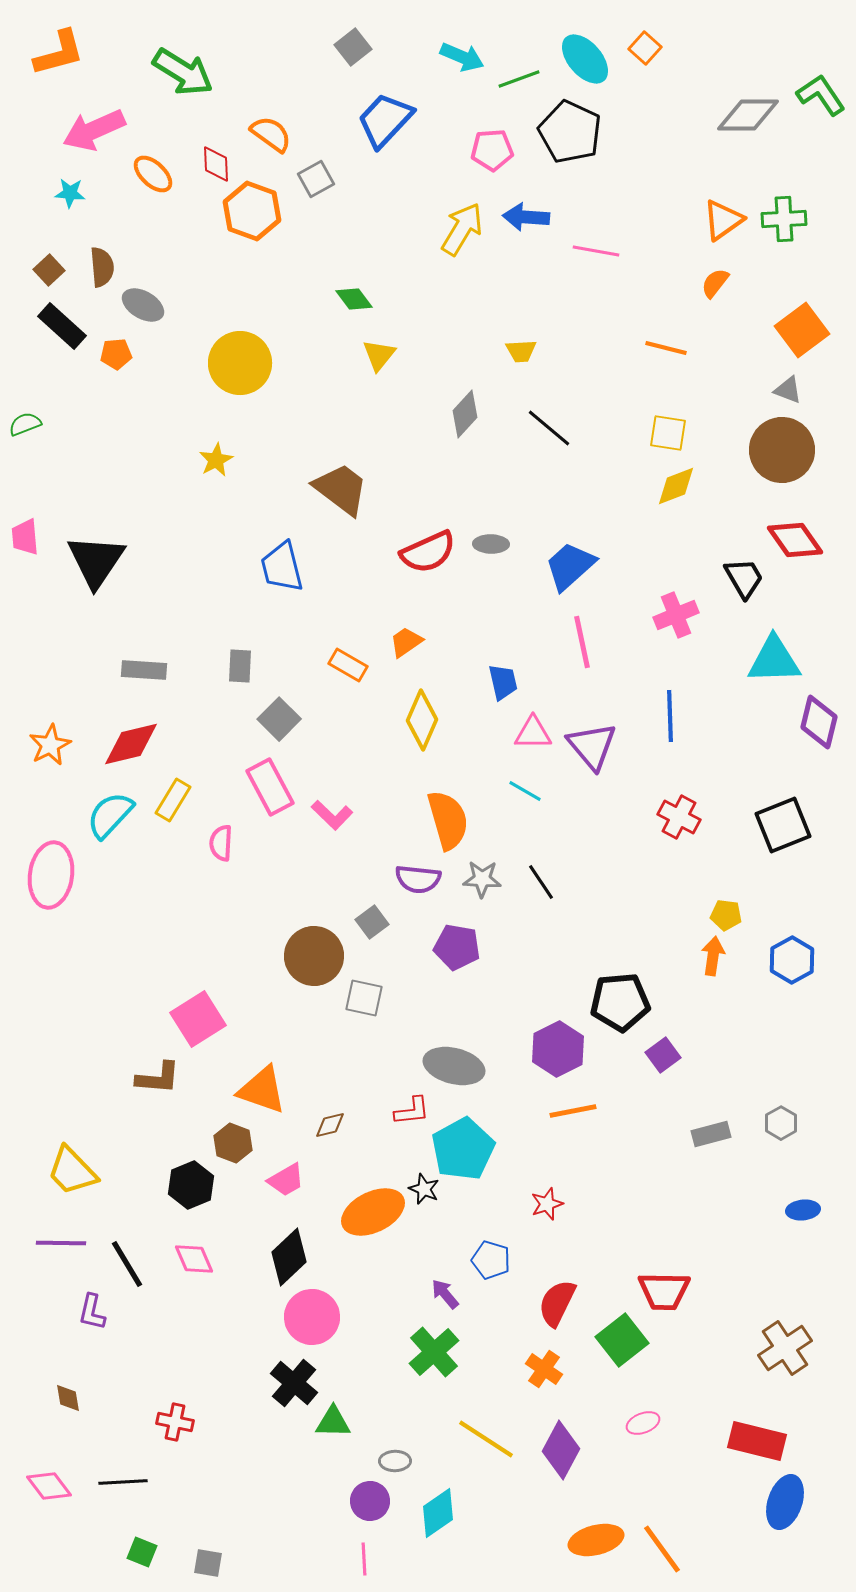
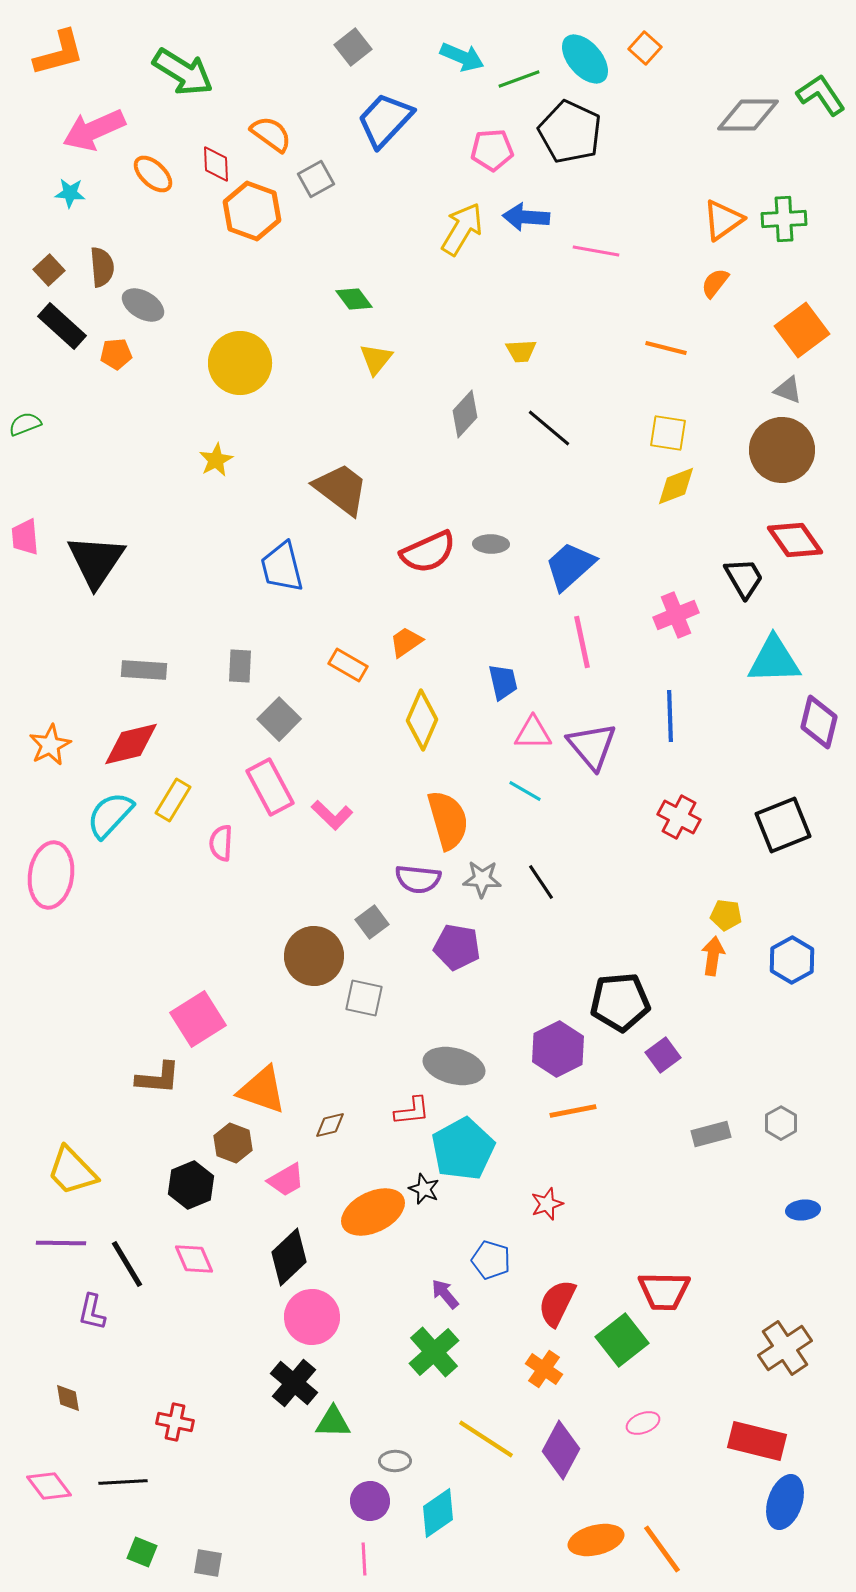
yellow triangle at (379, 355): moved 3 px left, 4 px down
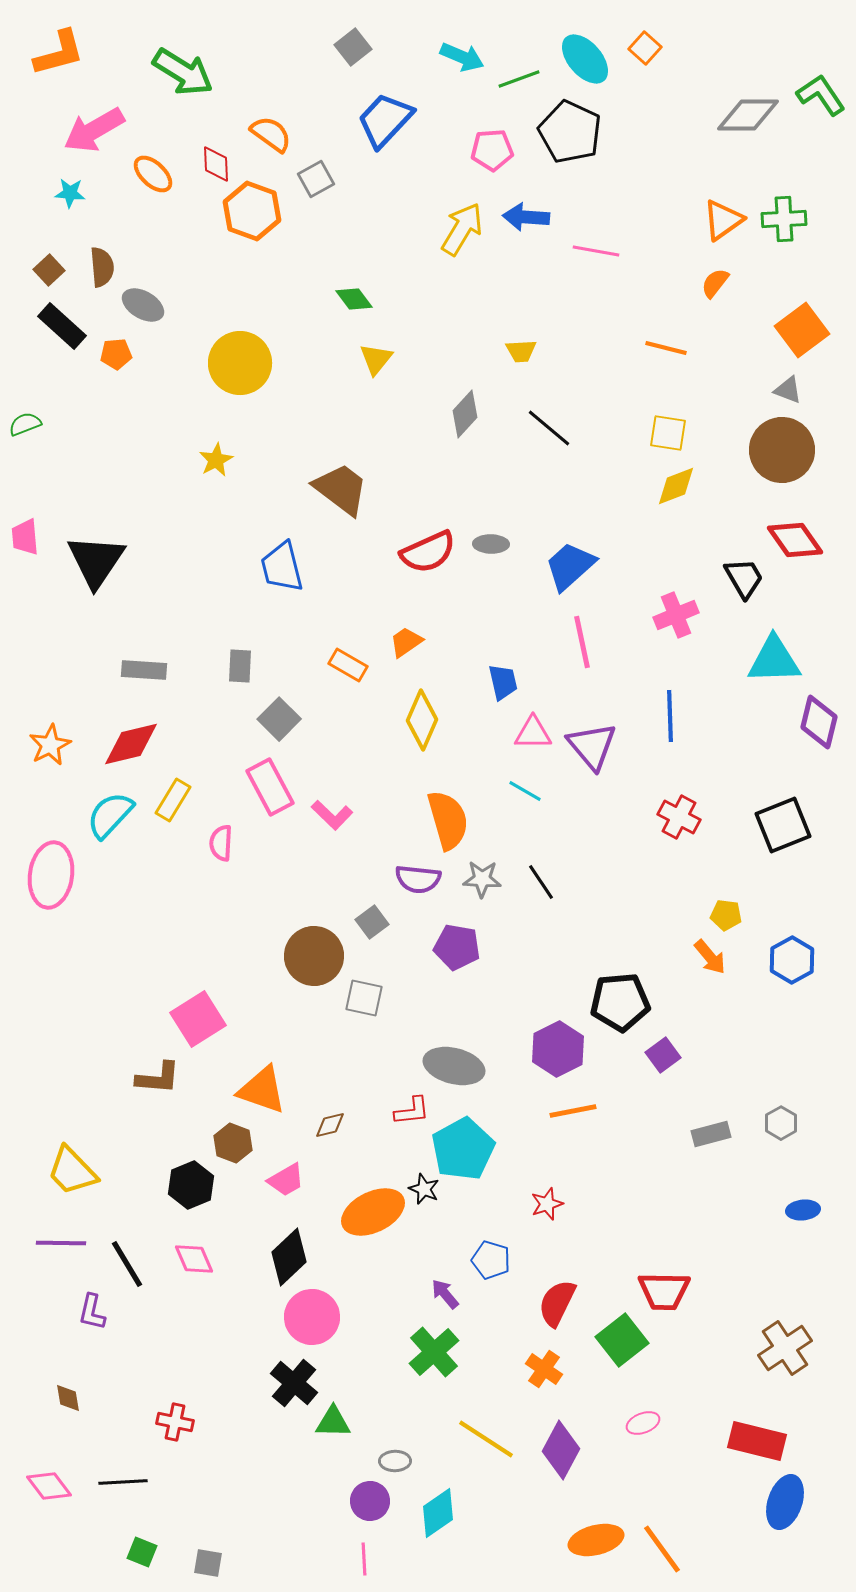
pink arrow at (94, 130): rotated 6 degrees counterclockwise
orange arrow at (713, 956): moved 3 px left, 1 px down; rotated 132 degrees clockwise
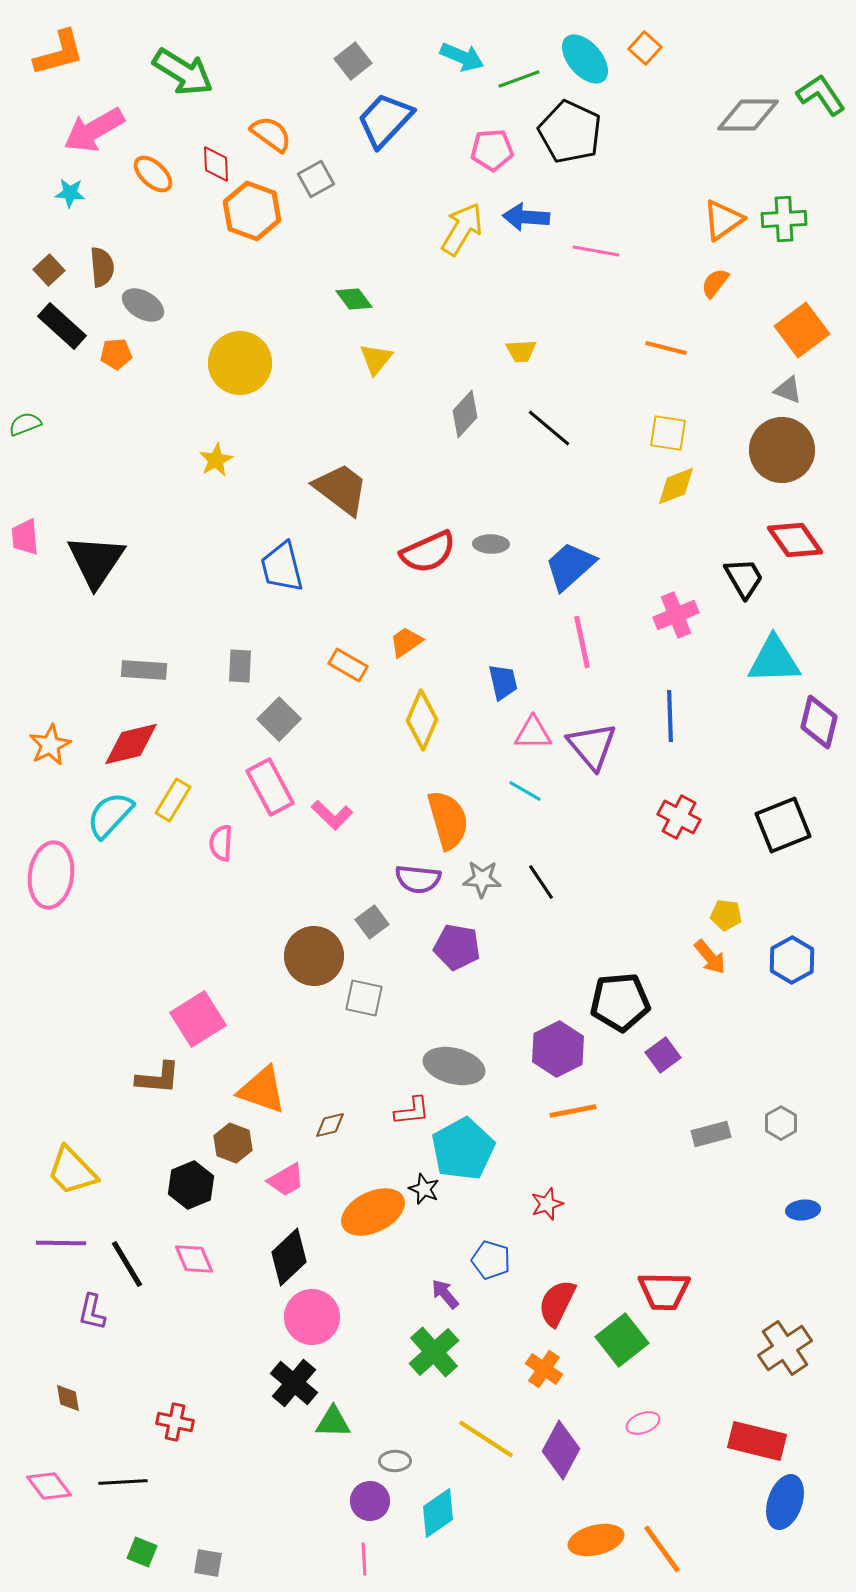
gray square at (353, 47): moved 14 px down
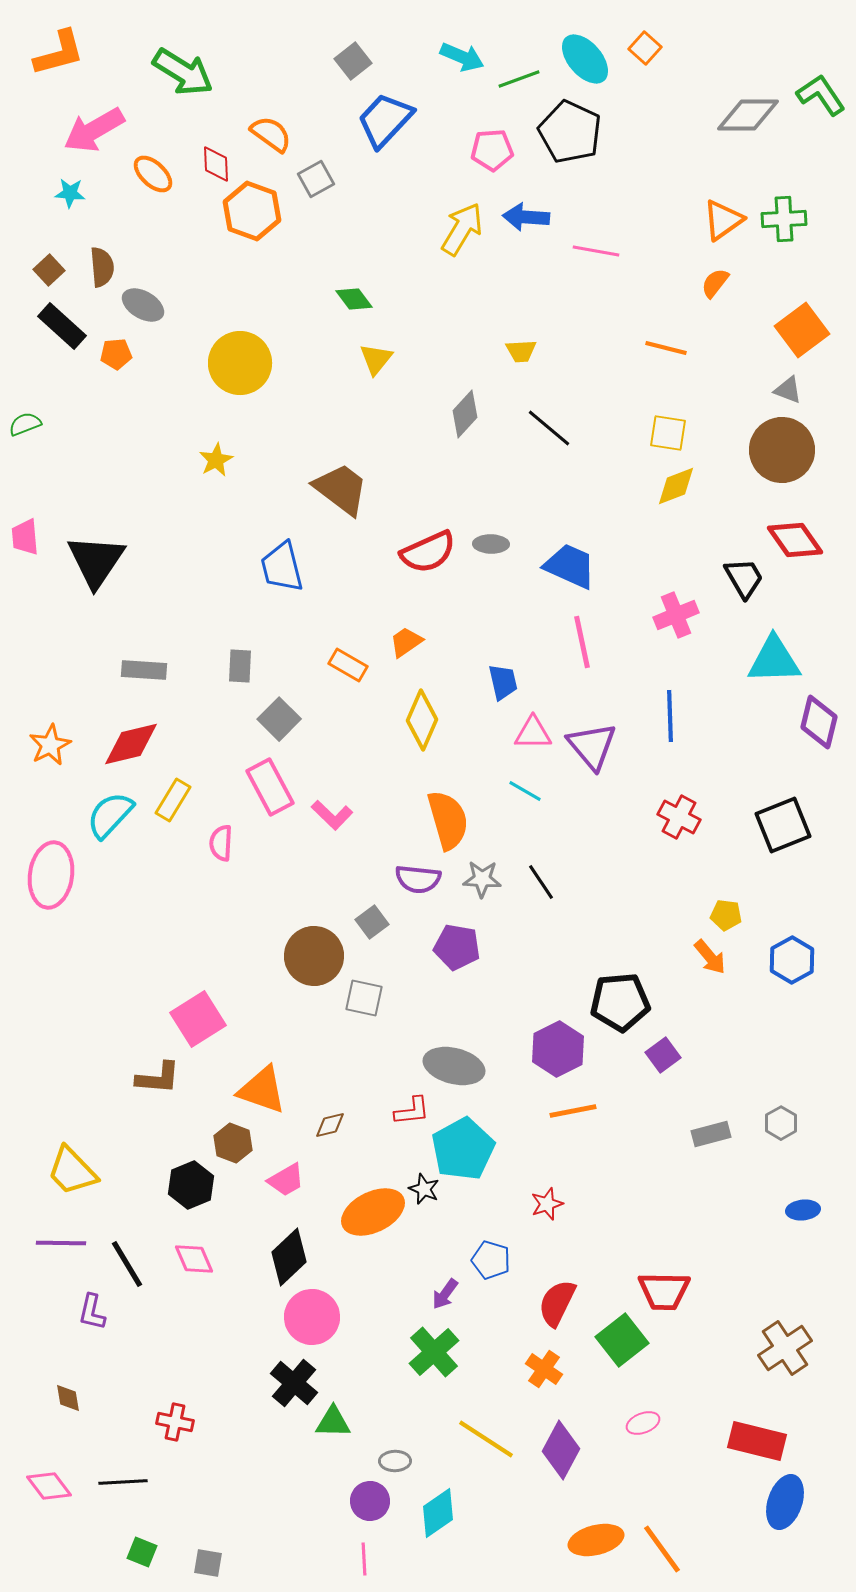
blue trapezoid at (570, 566): rotated 66 degrees clockwise
purple arrow at (445, 1294): rotated 104 degrees counterclockwise
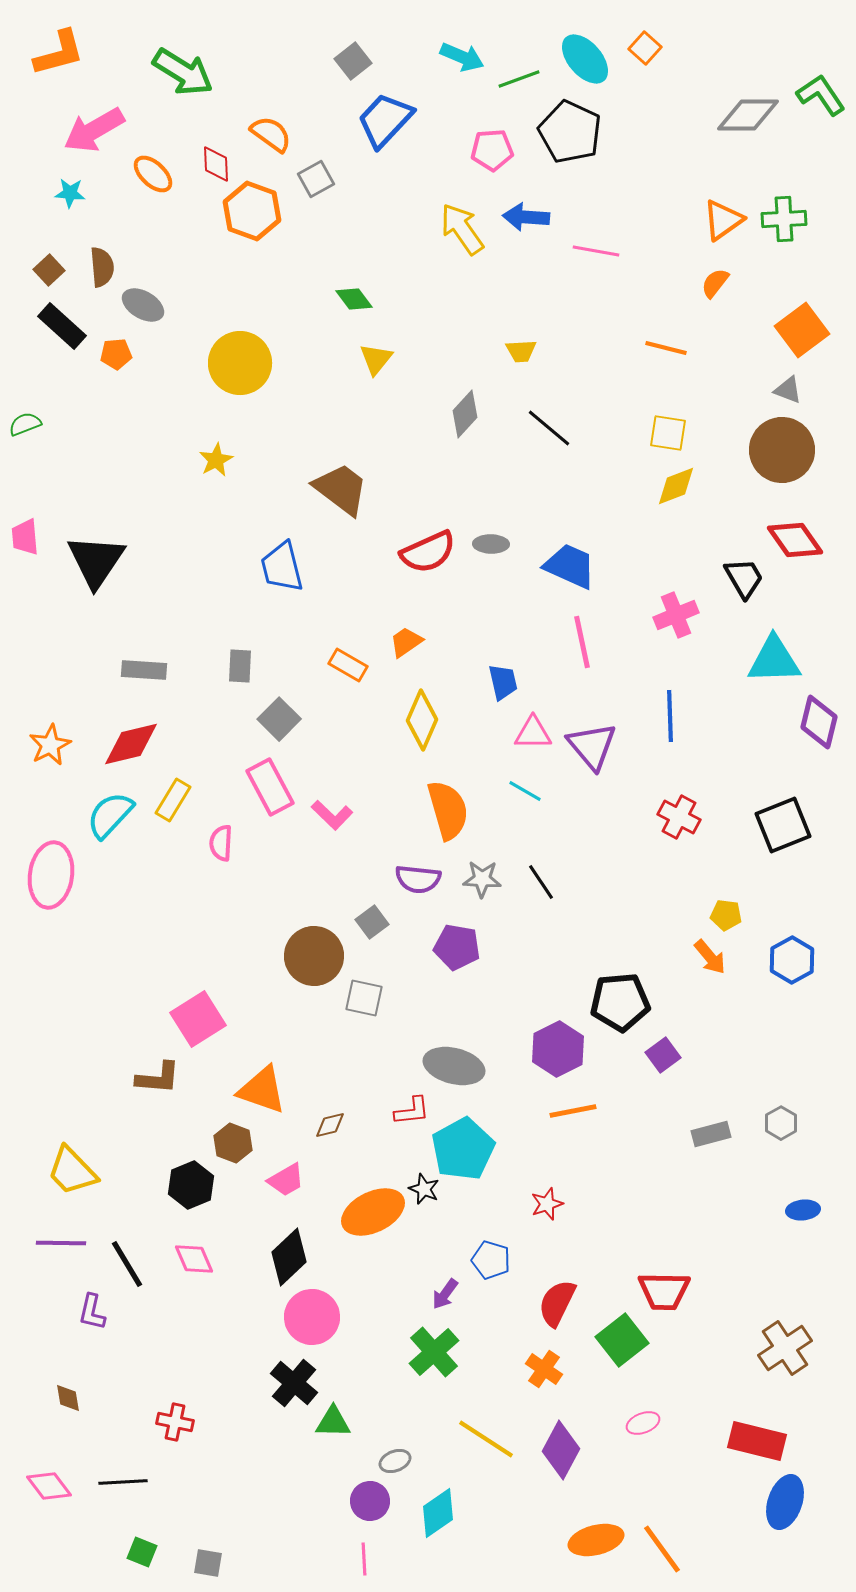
yellow arrow at (462, 229): rotated 66 degrees counterclockwise
orange semicircle at (448, 820): moved 10 px up
gray ellipse at (395, 1461): rotated 20 degrees counterclockwise
